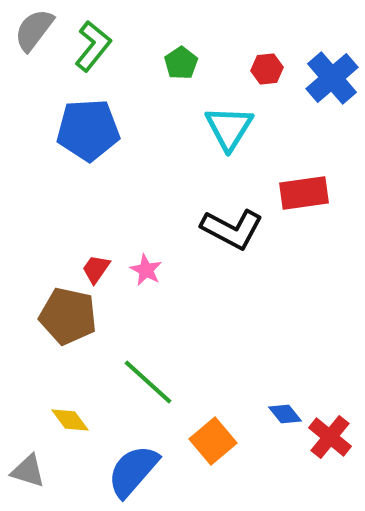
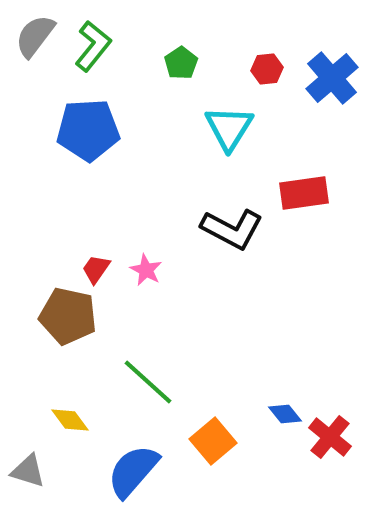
gray semicircle: moved 1 px right, 6 px down
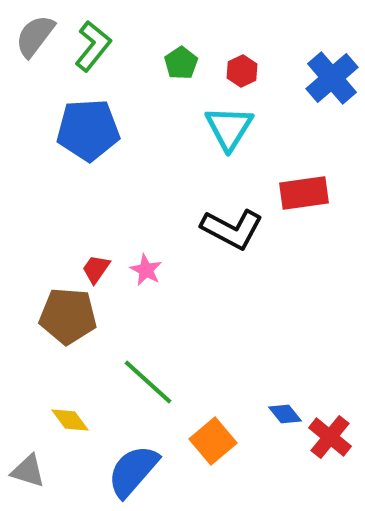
red hexagon: moved 25 px left, 2 px down; rotated 20 degrees counterclockwise
brown pentagon: rotated 8 degrees counterclockwise
